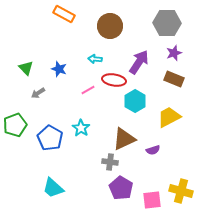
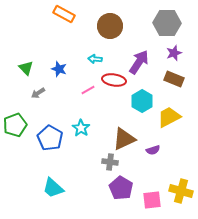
cyan hexagon: moved 7 px right
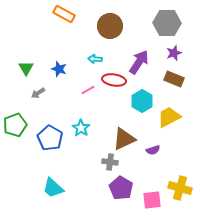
green triangle: rotated 14 degrees clockwise
yellow cross: moved 1 px left, 3 px up
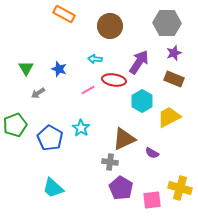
purple semicircle: moved 1 px left, 3 px down; rotated 48 degrees clockwise
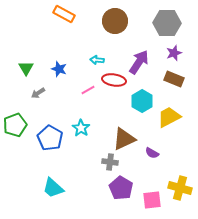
brown circle: moved 5 px right, 5 px up
cyan arrow: moved 2 px right, 1 px down
